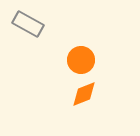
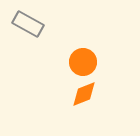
orange circle: moved 2 px right, 2 px down
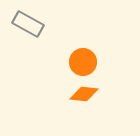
orange diamond: rotated 28 degrees clockwise
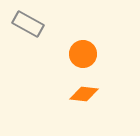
orange circle: moved 8 px up
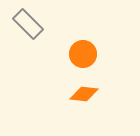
gray rectangle: rotated 16 degrees clockwise
